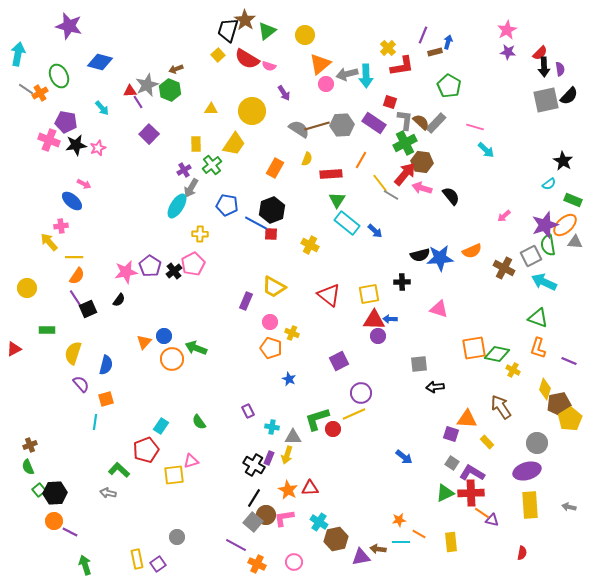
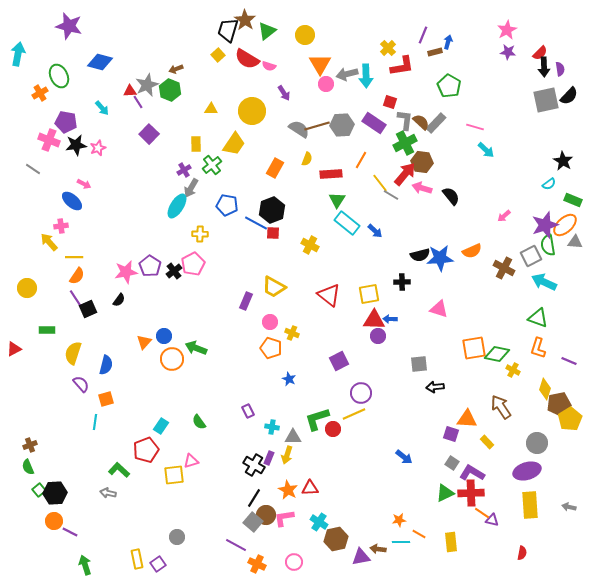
orange triangle at (320, 64): rotated 20 degrees counterclockwise
gray line at (26, 89): moved 7 px right, 80 px down
red square at (271, 234): moved 2 px right, 1 px up
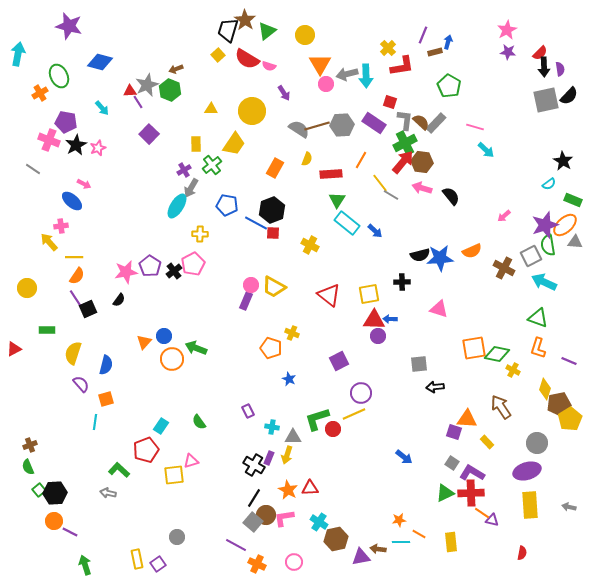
black star at (76, 145): rotated 20 degrees counterclockwise
red arrow at (405, 174): moved 2 px left, 12 px up
pink circle at (270, 322): moved 19 px left, 37 px up
purple square at (451, 434): moved 3 px right, 2 px up
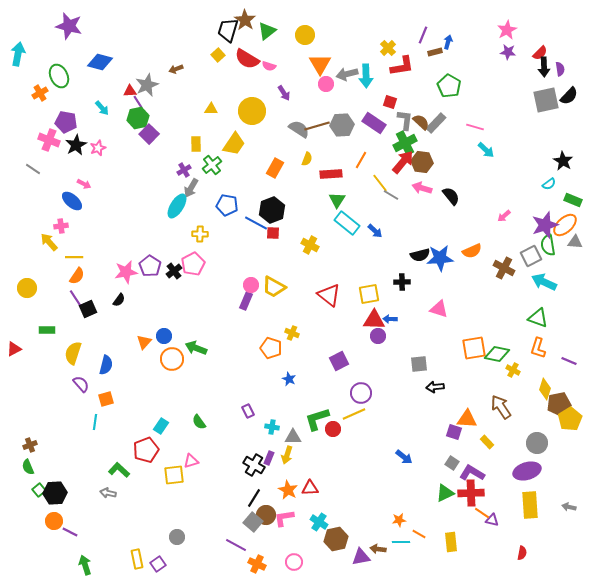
green hexagon at (170, 90): moved 32 px left, 28 px down; rotated 25 degrees clockwise
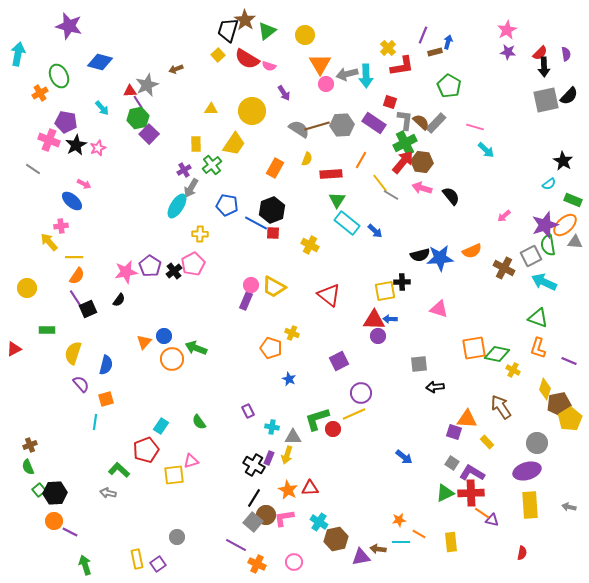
purple semicircle at (560, 69): moved 6 px right, 15 px up
yellow square at (369, 294): moved 16 px right, 3 px up
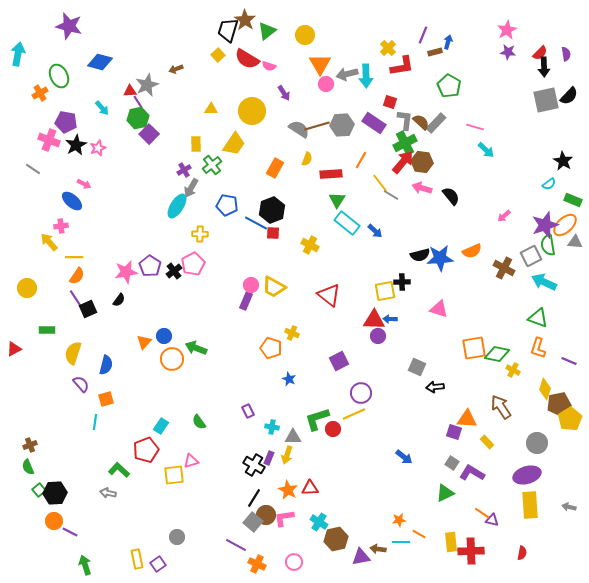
gray square at (419, 364): moved 2 px left, 3 px down; rotated 30 degrees clockwise
purple ellipse at (527, 471): moved 4 px down
red cross at (471, 493): moved 58 px down
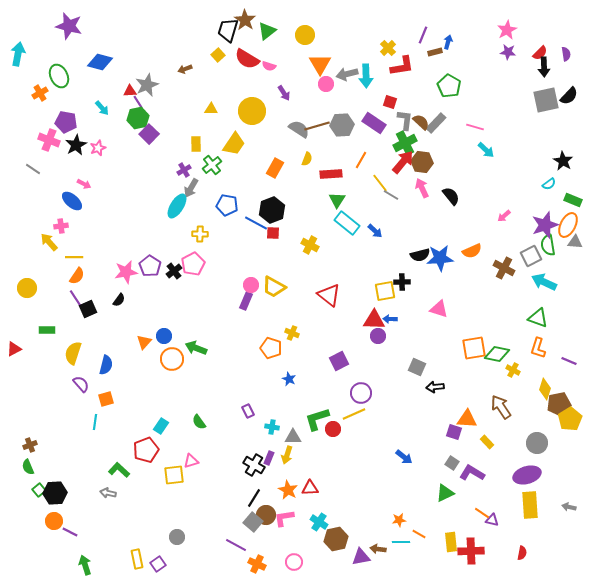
brown arrow at (176, 69): moved 9 px right
pink arrow at (422, 188): rotated 48 degrees clockwise
orange ellipse at (565, 225): moved 3 px right; rotated 20 degrees counterclockwise
